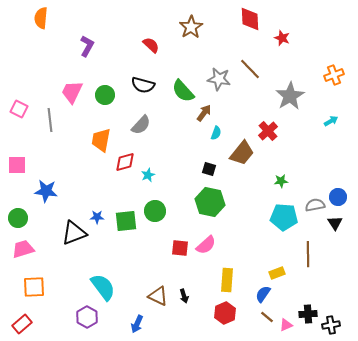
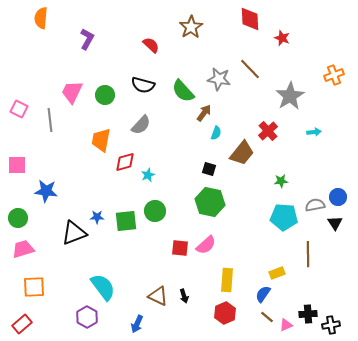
purple L-shape at (87, 46): moved 7 px up
cyan arrow at (331, 121): moved 17 px left, 11 px down; rotated 24 degrees clockwise
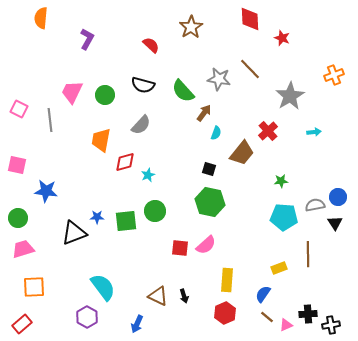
pink square at (17, 165): rotated 12 degrees clockwise
yellow rectangle at (277, 273): moved 2 px right, 5 px up
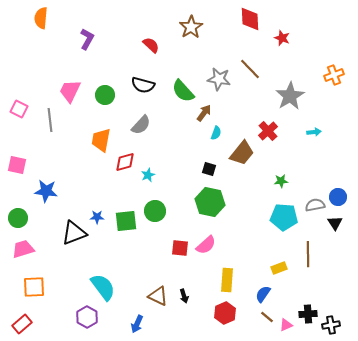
pink trapezoid at (72, 92): moved 2 px left, 1 px up
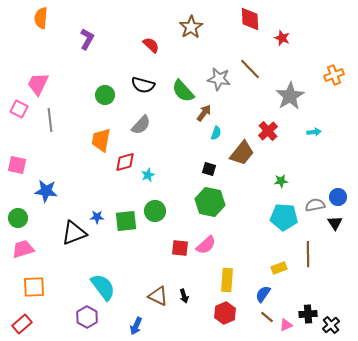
pink trapezoid at (70, 91): moved 32 px left, 7 px up
blue arrow at (137, 324): moved 1 px left, 2 px down
black cross at (331, 325): rotated 30 degrees counterclockwise
